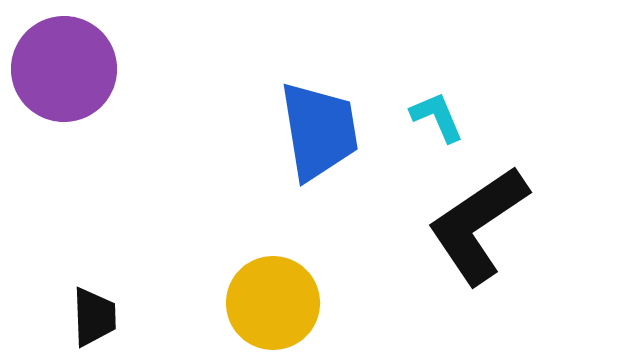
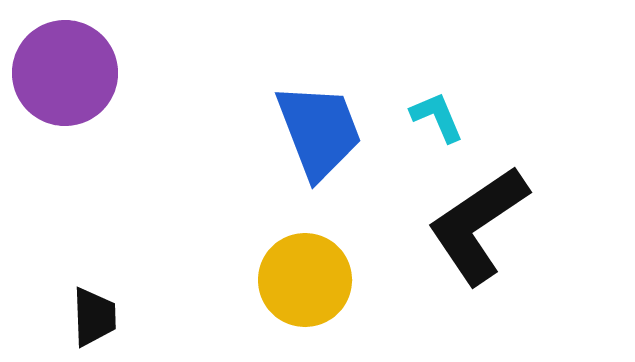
purple circle: moved 1 px right, 4 px down
blue trapezoid: rotated 12 degrees counterclockwise
yellow circle: moved 32 px right, 23 px up
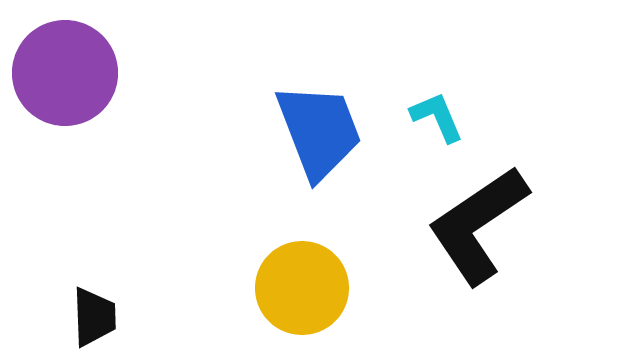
yellow circle: moved 3 px left, 8 px down
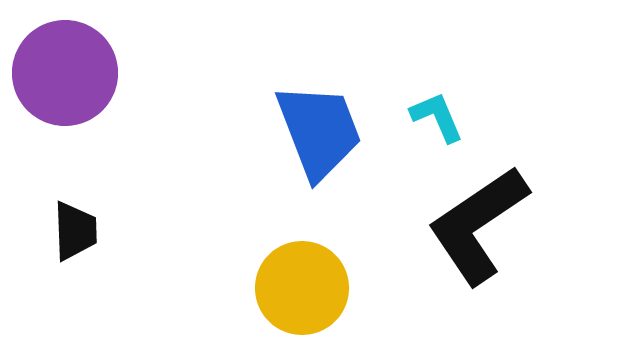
black trapezoid: moved 19 px left, 86 px up
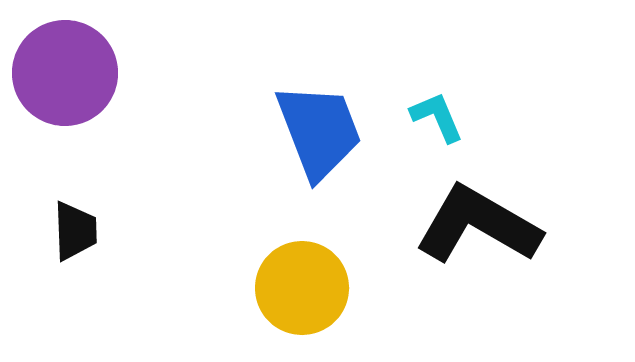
black L-shape: rotated 64 degrees clockwise
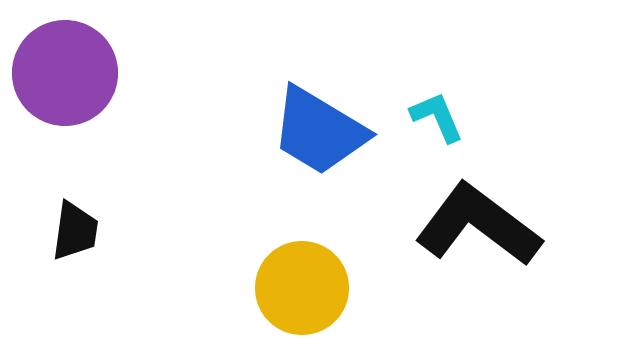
blue trapezoid: rotated 142 degrees clockwise
black L-shape: rotated 7 degrees clockwise
black trapezoid: rotated 10 degrees clockwise
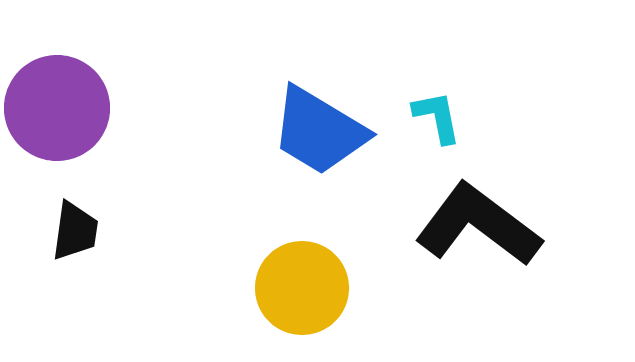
purple circle: moved 8 px left, 35 px down
cyan L-shape: rotated 12 degrees clockwise
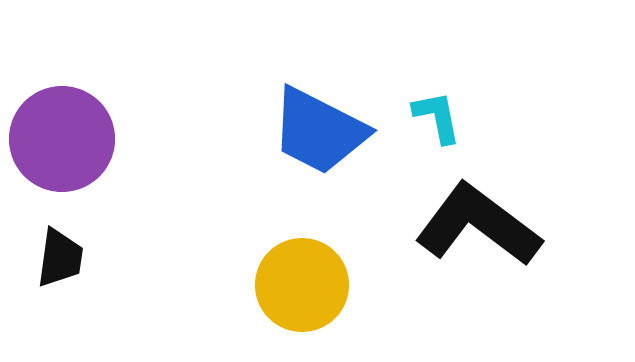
purple circle: moved 5 px right, 31 px down
blue trapezoid: rotated 4 degrees counterclockwise
black trapezoid: moved 15 px left, 27 px down
yellow circle: moved 3 px up
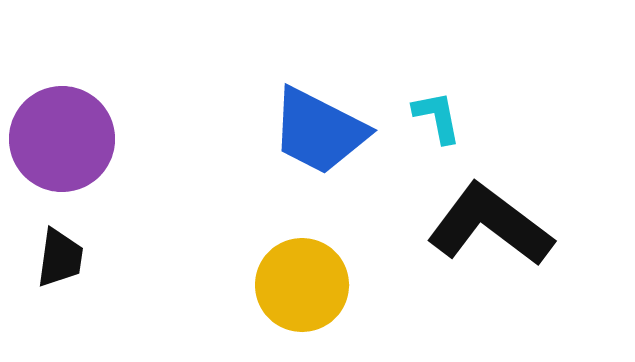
black L-shape: moved 12 px right
